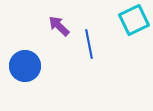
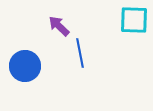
cyan square: rotated 28 degrees clockwise
blue line: moved 9 px left, 9 px down
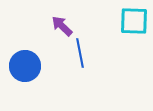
cyan square: moved 1 px down
purple arrow: moved 3 px right
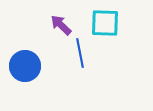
cyan square: moved 29 px left, 2 px down
purple arrow: moved 1 px left, 1 px up
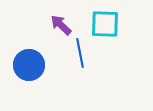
cyan square: moved 1 px down
blue circle: moved 4 px right, 1 px up
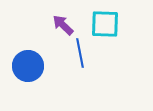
purple arrow: moved 2 px right
blue circle: moved 1 px left, 1 px down
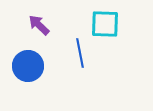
purple arrow: moved 24 px left
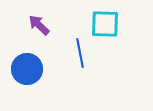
blue circle: moved 1 px left, 3 px down
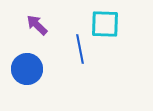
purple arrow: moved 2 px left
blue line: moved 4 px up
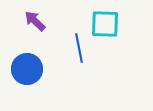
purple arrow: moved 2 px left, 4 px up
blue line: moved 1 px left, 1 px up
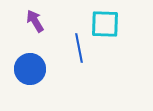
purple arrow: rotated 15 degrees clockwise
blue circle: moved 3 px right
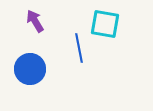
cyan square: rotated 8 degrees clockwise
